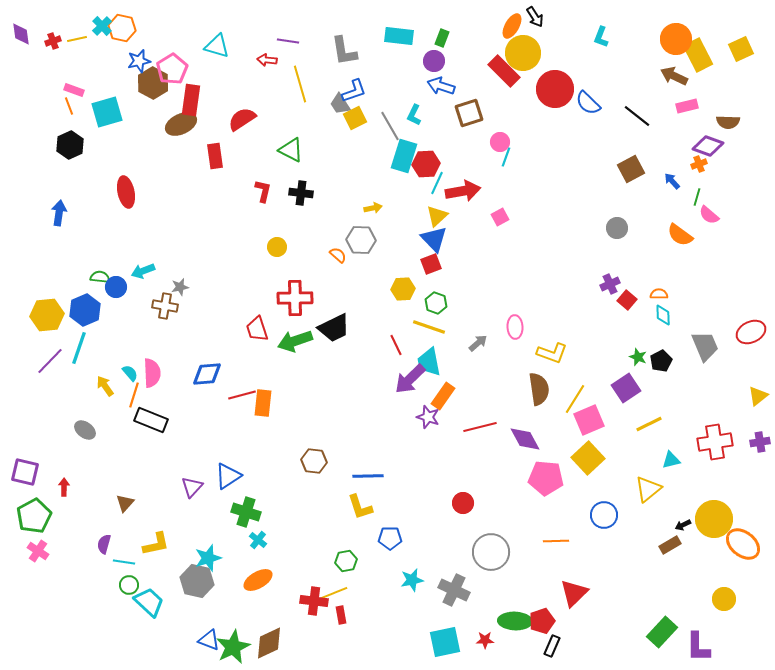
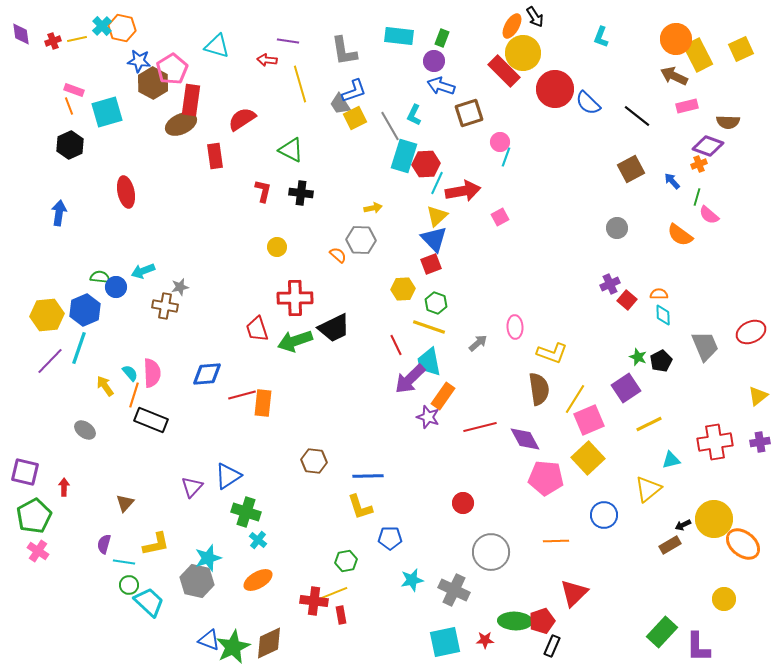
blue star at (139, 61): rotated 20 degrees clockwise
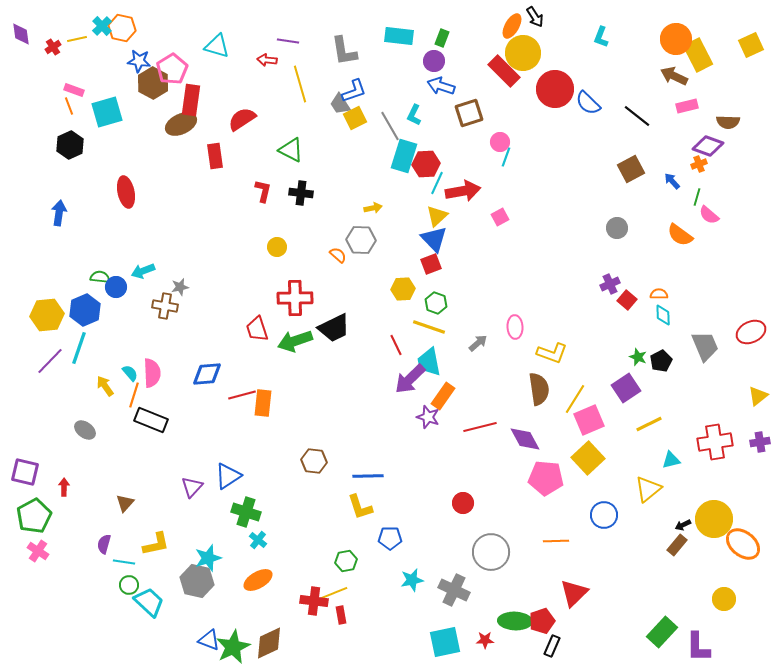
red cross at (53, 41): moved 6 px down; rotated 14 degrees counterclockwise
yellow square at (741, 49): moved 10 px right, 4 px up
brown rectangle at (670, 545): moved 7 px right; rotated 20 degrees counterclockwise
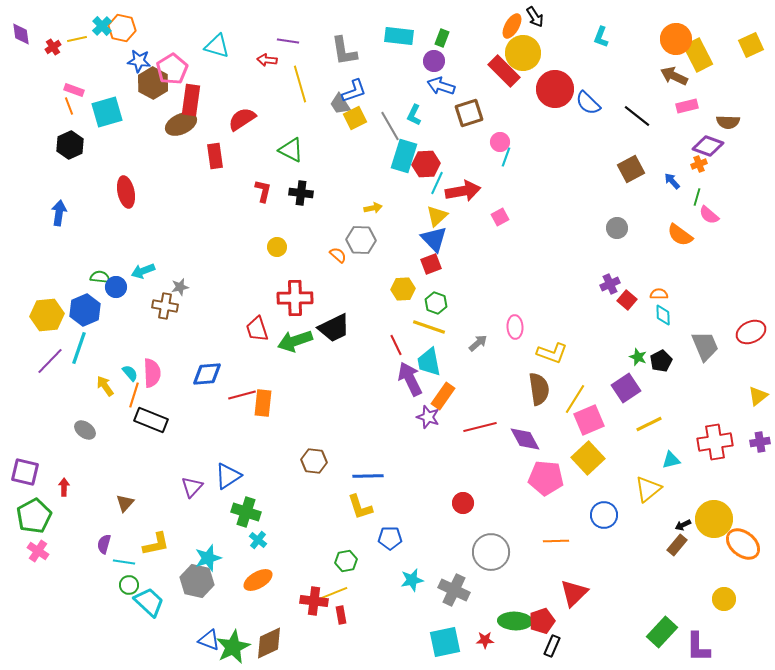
purple arrow at (410, 379): rotated 108 degrees clockwise
